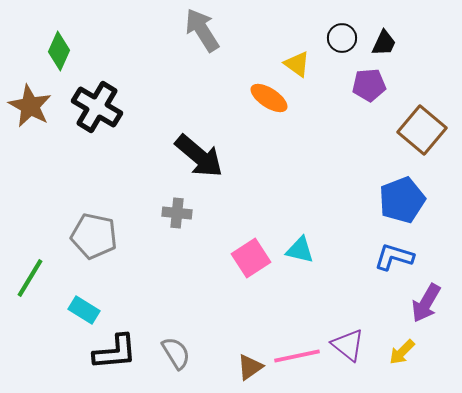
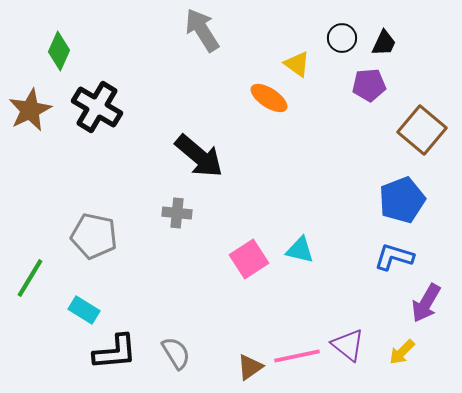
brown star: moved 4 px down; rotated 18 degrees clockwise
pink square: moved 2 px left, 1 px down
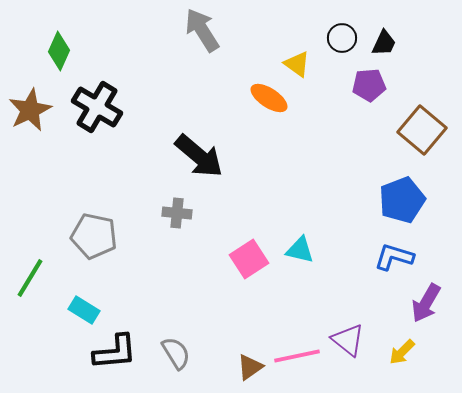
purple triangle: moved 5 px up
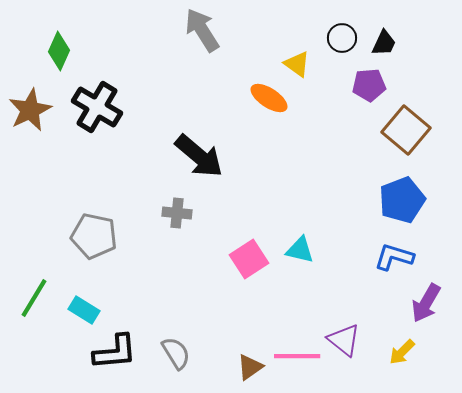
brown square: moved 16 px left
green line: moved 4 px right, 20 px down
purple triangle: moved 4 px left
pink line: rotated 12 degrees clockwise
